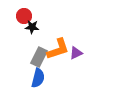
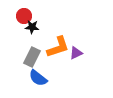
orange L-shape: moved 2 px up
gray rectangle: moved 7 px left
blue semicircle: rotated 114 degrees clockwise
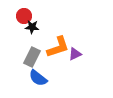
purple triangle: moved 1 px left, 1 px down
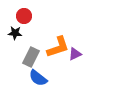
black star: moved 17 px left, 6 px down
gray rectangle: moved 1 px left
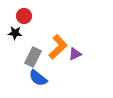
orange L-shape: rotated 25 degrees counterclockwise
gray rectangle: moved 2 px right
